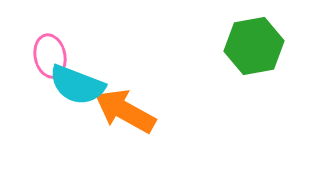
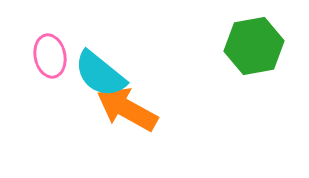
cyan semicircle: moved 23 px right, 11 px up; rotated 18 degrees clockwise
orange arrow: moved 2 px right, 2 px up
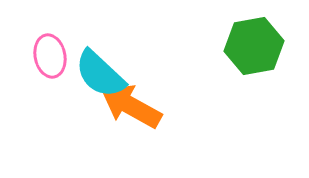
cyan semicircle: rotated 4 degrees clockwise
orange arrow: moved 4 px right, 3 px up
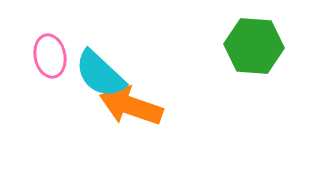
green hexagon: rotated 14 degrees clockwise
orange arrow: rotated 10 degrees counterclockwise
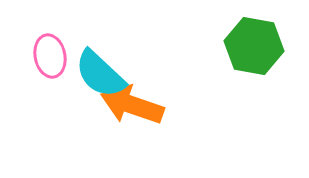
green hexagon: rotated 6 degrees clockwise
orange arrow: moved 1 px right, 1 px up
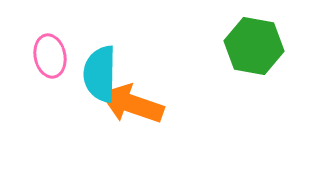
cyan semicircle: rotated 48 degrees clockwise
orange arrow: moved 1 px up
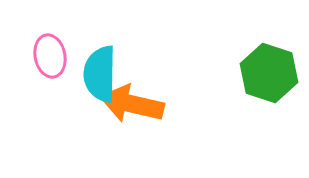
green hexagon: moved 15 px right, 27 px down; rotated 8 degrees clockwise
orange arrow: rotated 6 degrees counterclockwise
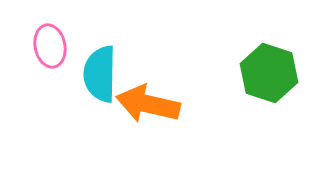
pink ellipse: moved 10 px up
orange arrow: moved 16 px right
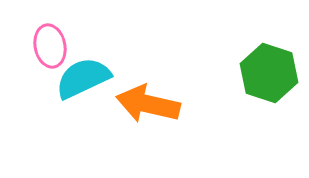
cyan semicircle: moved 17 px left, 4 px down; rotated 64 degrees clockwise
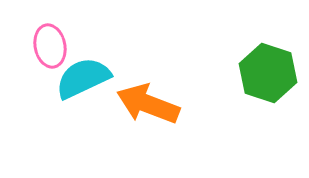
green hexagon: moved 1 px left
orange arrow: rotated 8 degrees clockwise
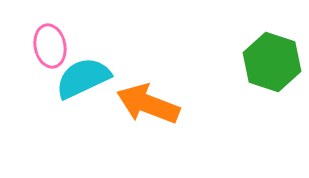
green hexagon: moved 4 px right, 11 px up
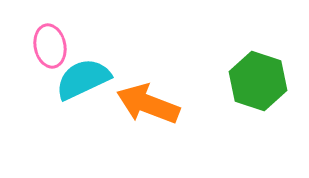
green hexagon: moved 14 px left, 19 px down
cyan semicircle: moved 1 px down
